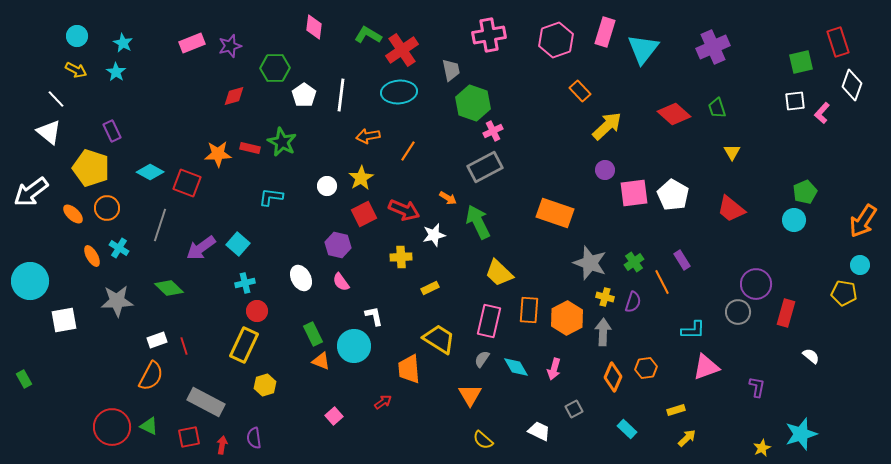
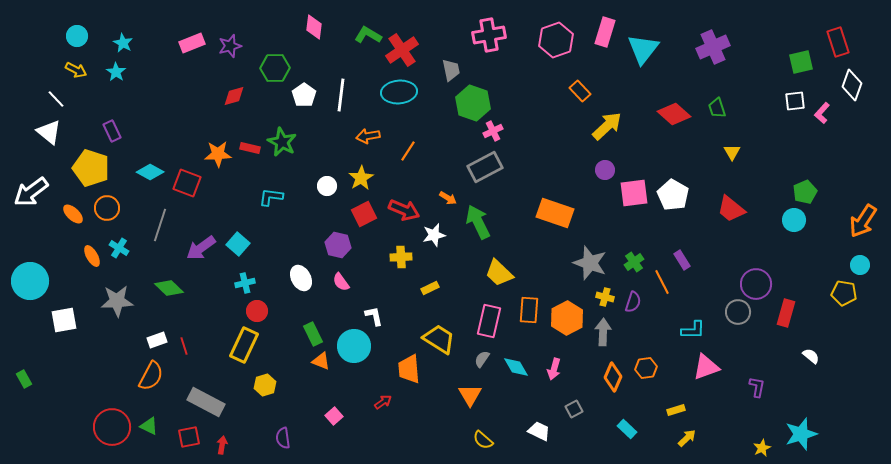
purple semicircle at (254, 438): moved 29 px right
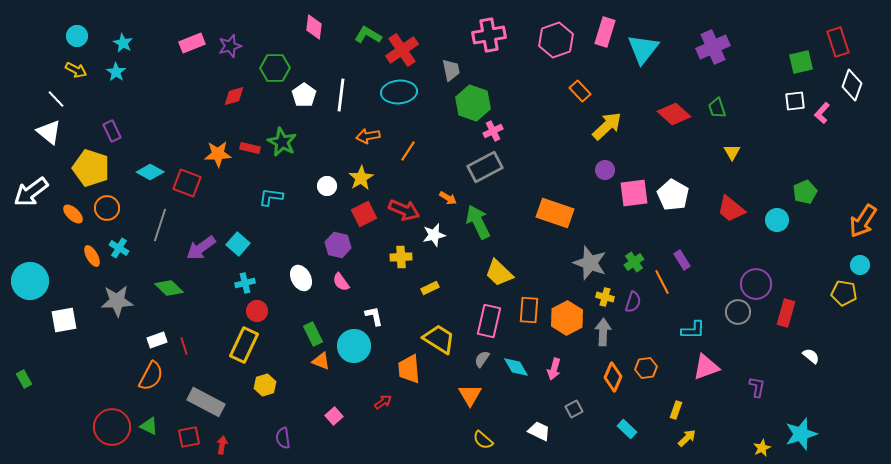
cyan circle at (794, 220): moved 17 px left
yellow rectangle at (676, 410): rotated 54 degrees counterclockwise
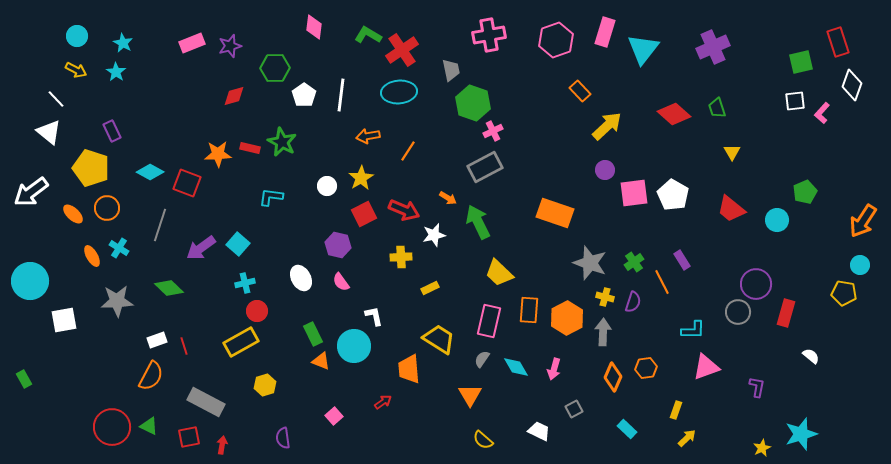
yellow rectangle at (244, 345): moved 3 px left, 3 px up; rotated 36 degrees clockwise
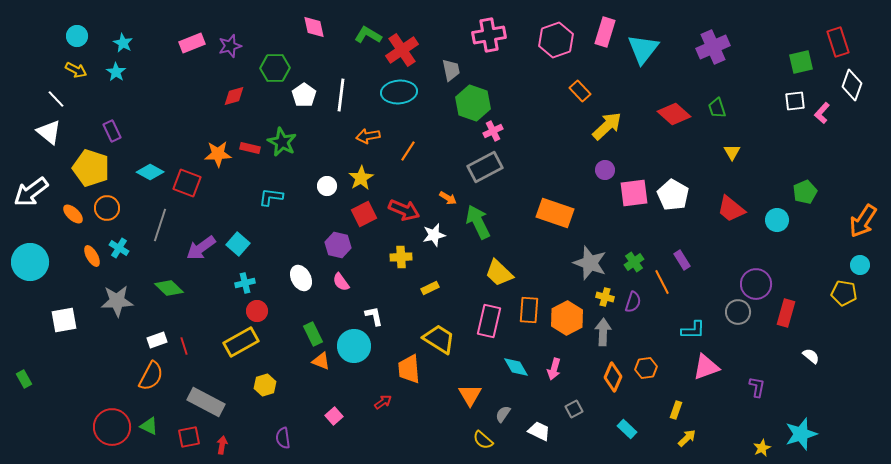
pink diamond at (314, 27): rotated 20 degrees counterclockwise
cyan circle at (30, 281): moved 19 px up
gray semicircle at (482, 359): moved 21 px right, 55 px down
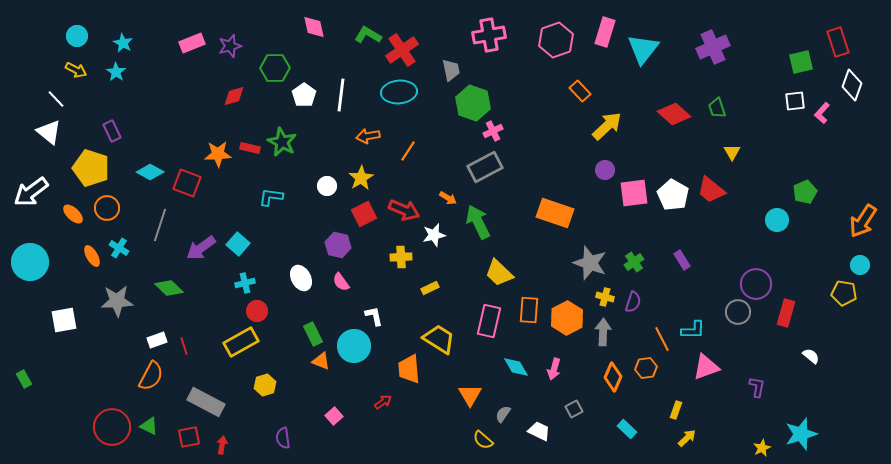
red trapezoid at (731, 209): moved 20 px left, 19 px up
orange line at (662, 282): moved 57 px down
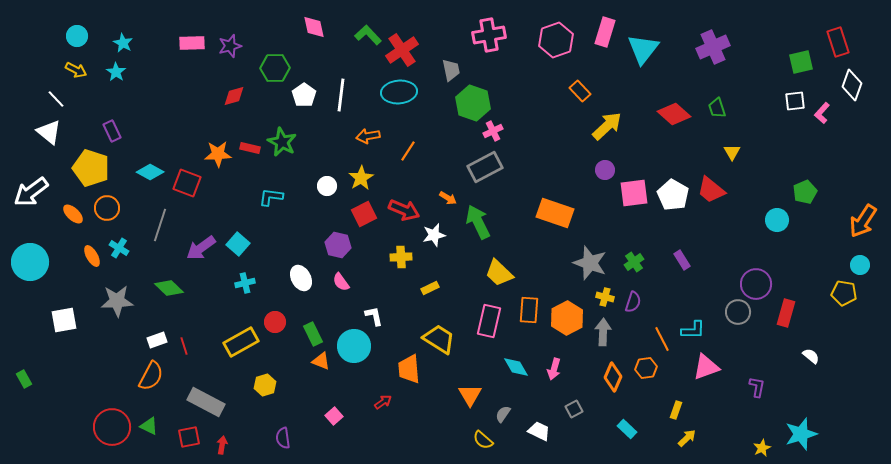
green L-shape at (368, 35): rotated 16 degrees clockwise
pink rectangle at (192, 43): rotated 20 degrees clockwise
red circle at (257, 311): moved 18 px right, 11 px down
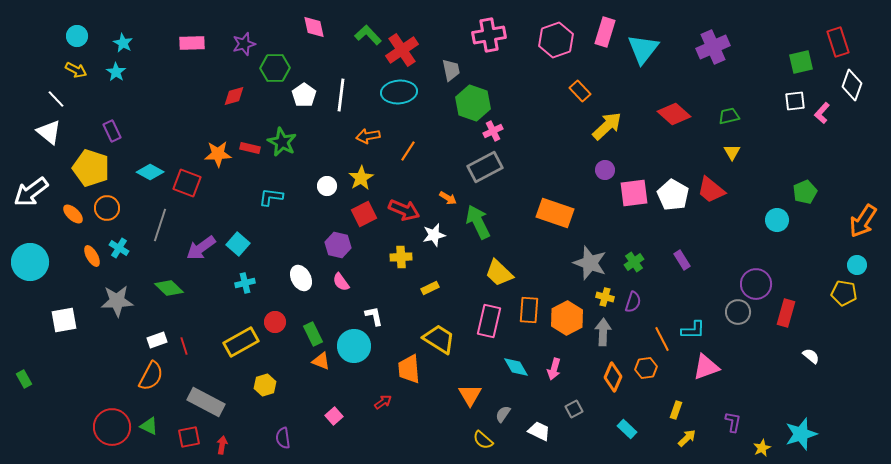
purple star at (230, 46): moved 14 px right, 2 px up
green trapezoid at (717, 108): moved 12 px right, 8 px down; rotated 95 degrees clockwise
cyan circle at (860, 265): moved 3 px left
purple L-shape at (757, 387): moved 24 px left, 35 px down
